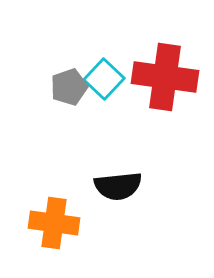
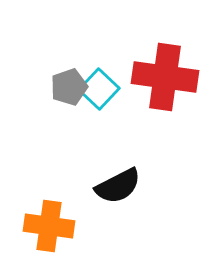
cyan square: moved 5 px left, 10 px down
black semicircle: rotated 21 degrees counterclockwise
orange cross: moved 5 px left, 3 px down
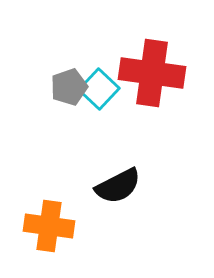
red cross: moved 13 px left, 4 px up
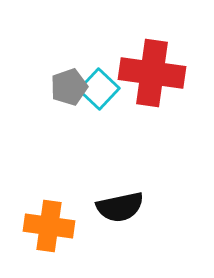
black semicircle: moved 2 px right, 21 px down; rotated 15 degrees clockwise
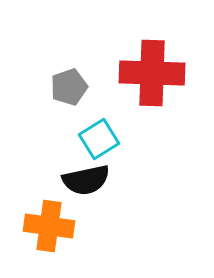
red cross: rotated 6 degrees counterclockwise
cyan square: moved 50 px down; rotated 15 degrees clockwise
black semicircle: moved 34 px left, 27 px up
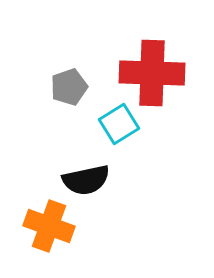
cyan square: moved 20 px right, 15 px up
orange cross: rotated 12 degrees clockwise
